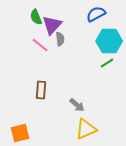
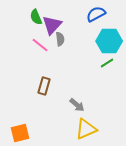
brown rectangle: moved 3 px right, 4 px up; rotated 12 degrees clockwise
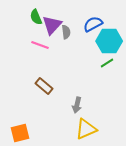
blue semicircle: moved 3 px left, 10 px down
gray semicircle: moved 6 px right, 7 px up
pink line: rotated 18 degrees counterclockwise
brown rectangle: rotated 66 degrees counterclockwise
gray arrow: rotated 63 degrees clockwise
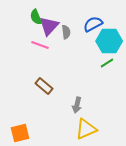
purple triangle: moved 3 px left, 1 px down
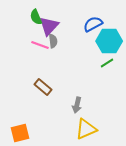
gray semicircle: moved 13 px left, 9 px down
brown rectangle: moved 1 px left, 1 px down
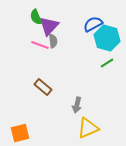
cyan hexagon: moved 2 px left, 3 px up; rotated 15 degrees clockwise
yellow triangle: moved 2 px right, 1 px up
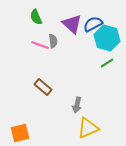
purple triangle: moved 23 px right, 2 px up; rotated 30 degrees counterclockwise
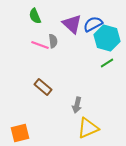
green semicircle: moved 1 px left, 1 px up
